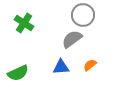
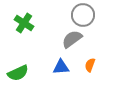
orange semicircle: rotated 32 degrees counterclockwise
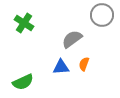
gray circle: moved 19 px right
orange semicircle: moved 6 px left, 1 px up
green semicircle: moved 5 px right, 9 px down
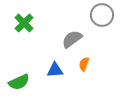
green cross: rotated 12 degrees clockwise
blue triangle: moved 6 px left, 3 px down
green semicircle: moved 4 px left
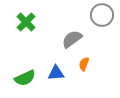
green cross: moved 2 px right, 1 px up
blue triangle: moved 1 px right, 3 px down
green semicircle: moved 6 px right, 4 px up
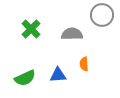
green cross: moved 5 px right, 7 px down
gray semicircle: moved 5 px up; rotated 35 degrees clockwise
orange semicircle: rotated 24 degrees counterclockwise
blue triangle: moved 2 px right, 2 px down
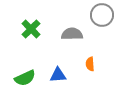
orange semicircle: moved 6 px right
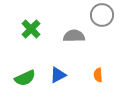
gray semicircle: moved 2 px right, 2 px down
orange semicircle: moved 8 px right, 11 px down
blue triangle: rotated 24 degrees counterclockwise
